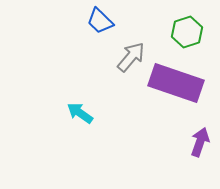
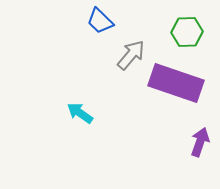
green hexagon: rotated 16 degrees clockwise
gray arrow: moved 2 px up
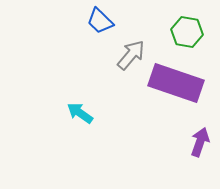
green hexagon: rotated 12 degrees clockwise
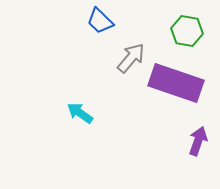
green hexagon: moved 1 px up
gray arrow: moved 3 px down
purple arrow: moved 2 px left, 1 px up
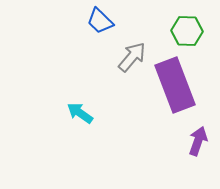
green hexagon: rotated 8 degrees counterclockwise
gray arrow: moved 1 px right, 1 px up
purple rectangle: moved 1 px left, 2 px down; rotated 50 degrees clockwise
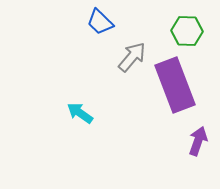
blue trapezoid: moved 1 px down
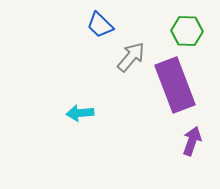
blue trapezoid: moved 3 px down
gray arrow: moved 1 px left
cyan arrow: rotated 40 degrees counterclockwise
purple arrow: moved 6 px left
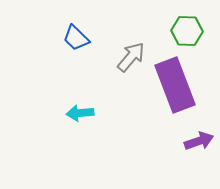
blue trapezoid: moved 24 px left, 13 px down
purple arrow: moved 7 px right; rotated 52 degrees clockwise
